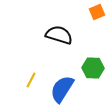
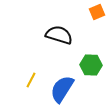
green hexagon: moved 2 px left, 3 px up
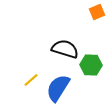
black semicircle: moved 6 px right, 14 px down
yellow line: rotated 21 degrees clockwise
blue semicircle: moved 4 px left, 1 px up
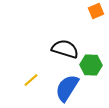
orange square: moved 1 px left, 1 px up
blue semicircle: moved 9 px right
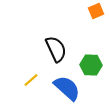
black semicircle: moved 9 px left; rotated 48 degrees clockwise
blue semicircle: rotated 100 degrees clockwise
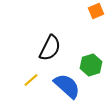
black semicircle: moved 6 px left, 1 px up; rotated 52 degrees clockwise
green hexagon: rotated 20 degrees counterclockwise
blue semicircle: moved 2 px up
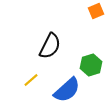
black semicircle: moved 2 px up
blue semicircle: moved 4 px down; rotated 96 degrees clockwise
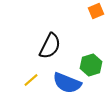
blue semicircle: moved 7 px up; rotated 64 degrees clockwise
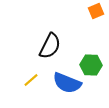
green hexagon: rotated 20 degrees clockwise
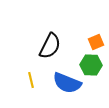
orange square: moved 31 px down
yellow line: rotated 63 degrees counterclockwise
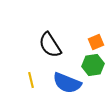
black semicircle: moved 1 px up; rotated 120 degrees clockwise
green hexagon: moved 2 px right; rotated 10 degrees counterclockwise
